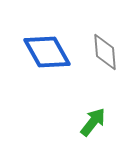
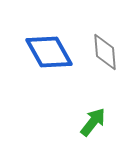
blue diamond: moved 2 px right
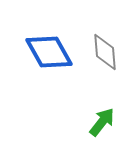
green arrow: moved 9 px right
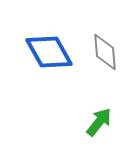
green arrow: moved 3 px left
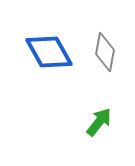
gray diamond: rotated 15 degrees clockwise
